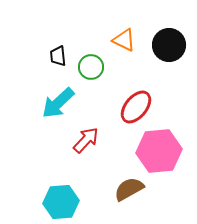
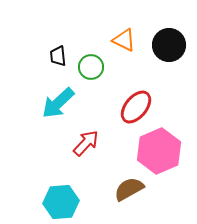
red arrow: moved 3 px down
pink hexagon: rotated 18 degrees counterclockwise
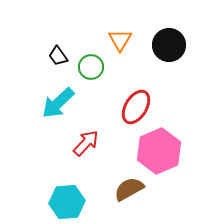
orange triangle: moved 4 px left; rotated 35 degrees clockwise
black trapezoid: rotated 30 degrees counterclockwise
red ellipse: rotated 8 degrees counterclockwise
cyan hexagon: moved 6 px right
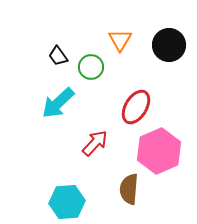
red arrow: moved 9 px right
brown semicircle: rotated 56 degrees counterclockwise
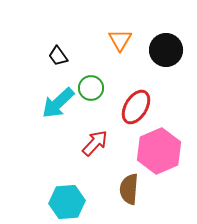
black circle: moved 3 px left, 5 px down
green circle: moved 21 px down
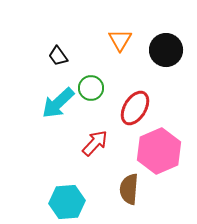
red ellipse: moved 1 px left, 1 px down
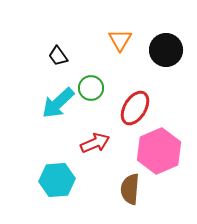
red arrow: rotated 24 degrees clockwise
brown semicircle: moved 1 px right
cyan hexagon: moved 10 px left, 22 px up
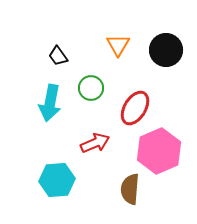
orange triangle: moved 2 px left, 5 px down
cyan arrow: moved 8 px left; rotated 36 degrees counterclockwise
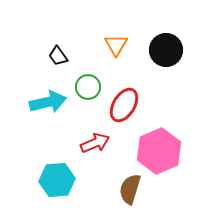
orange triangle: moved 2 px left
green circle: moved 3 px left, 1 px up
cyan arrow: moved 2 px left, 1 px up; rotated 114 degrees counterclockwise
red ellipse: moved 11 px left, 3 px up
brown semicircle: rotated 12 degrees clockwise
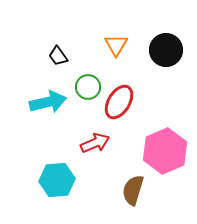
red ellipse: moved 5 px left, 3 px up
pink hexagon: moved 6 px right
brown semicircle: moved 3 px right, 1 px down
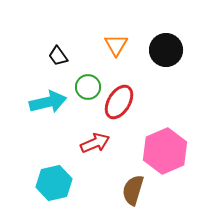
cyan hexagon: moved 3 px left, 3 px down; rotated 8 degrees counterclockwise
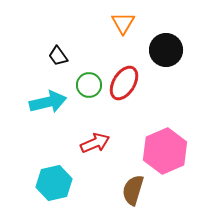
orange triangle: moved 7 px right, 22 px up
green circle: moved 1 px right, 2 px up
red ellipse: moved 5 px right, 19 px up
